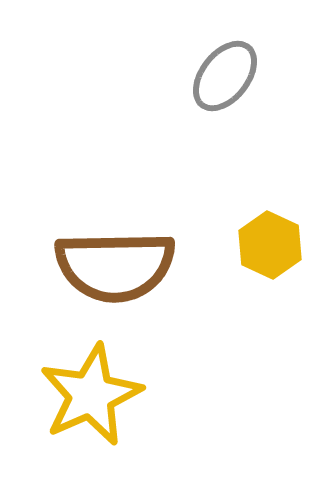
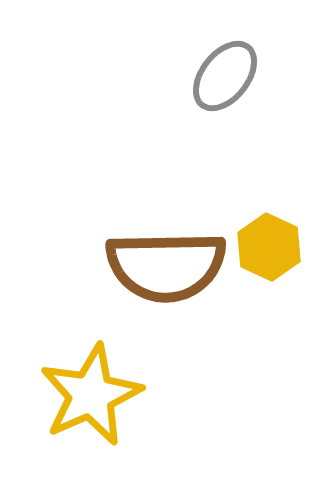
yellow hexagon: moved 1 px left, 2 px down
brown semicircle: moved 51 px right
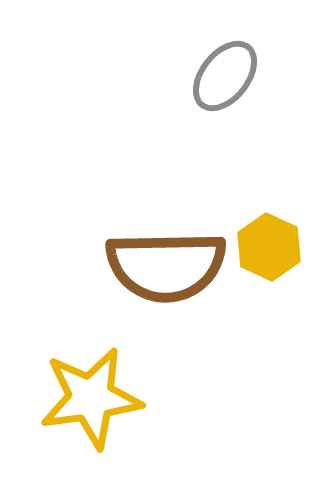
yellow star: moved 3 px down; rotated 16 degrees clockwise
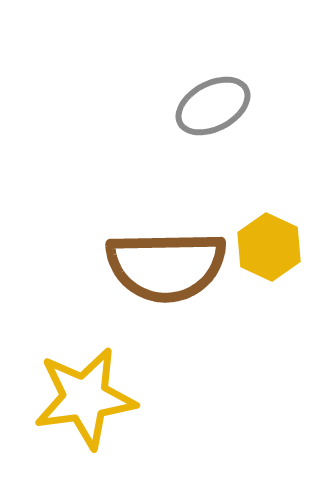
gray ellipse: moved 12 px left, 30 px down; rotated 24 degrees clockwise
yellow star: moved 6 px left
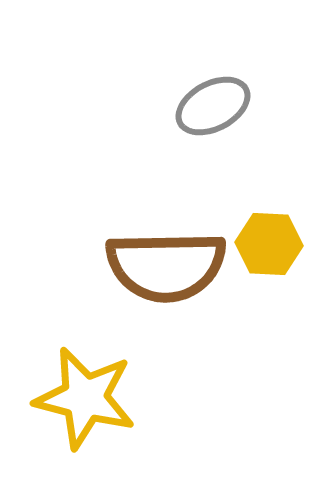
yellow hexagon: moved 3 px up; rotated 22 degrees counterclockwise
yellow star: rotated 22 degrees clockwise
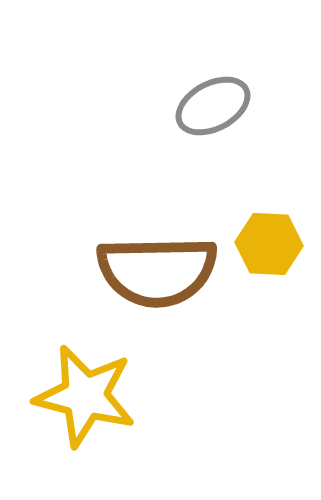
brown semicircle: moved 9 px left, 5 px down
yellow star: moved 2 px up
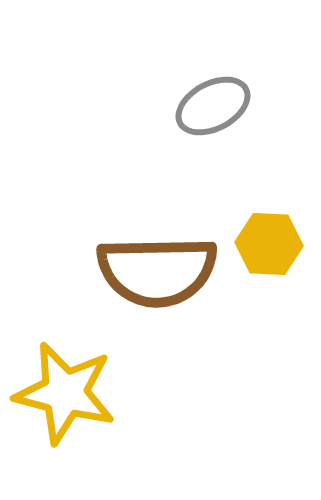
yellow star: moved 20 px left, 3 px up
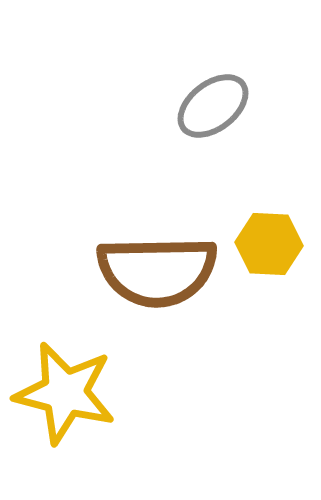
gray ellipse: rotated 10 degrees counterclockwise
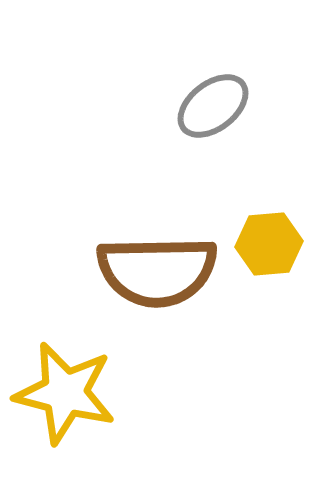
yellow hexagon: rotated 8 degrees counterclockwise
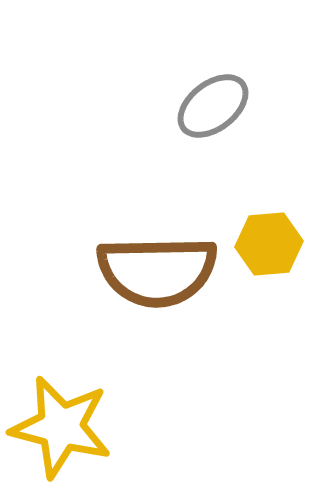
yellow star: moved 4 px left, 34 px down
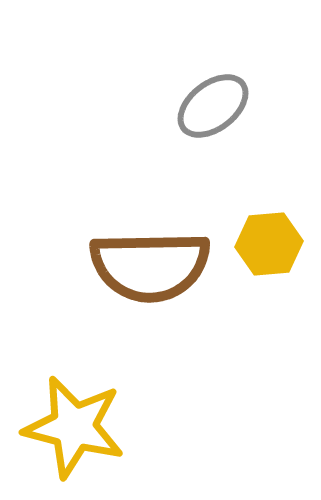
brown semicircle: moved 7 px left, 5 px up
yellow star: moved 13 px right
